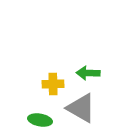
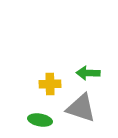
yellow cross: moved 3 px left
gray triangle: rotated 12 degrees counterclockwise
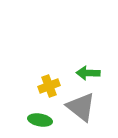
yellow cross: moved 1 px left, 2 px down; rotated 20 degrees counterclockwise
gray triangle: moved 1 px up; rotated 20 degrees clockwise
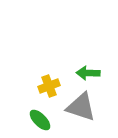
gray triangle: rotated 20 degrees counterclockwise
green ellipse: rotated 35 degrees clockwise
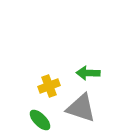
gray triangle: moved 1 px down
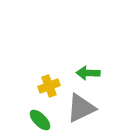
gray triangle: rotated 44 degrees counterclockwise
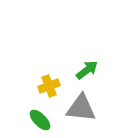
green arrow: moved 1 px left, 3 px up; rotated 140 degrees clockwise
gray triangle: rotated 32 degrees clockwise
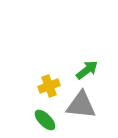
gray triangle: moved 3 px up
green ellipse: moved 5 px right
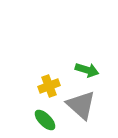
green arrow: rotated 55 degrees clockwise
gray triangle: rotated 36 degrees clockwise
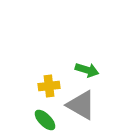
yellow cross: rotated 15 degrees clockwise
gray triangle: rotated 12 degrees counterclockwise
